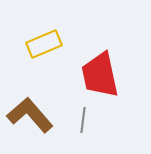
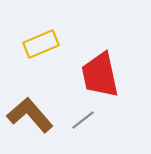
yellow rectangle: moved 3 px left
gray line: rotated 45 degrees clockwise
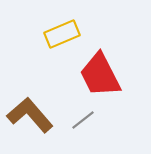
yellow rectangle: moved 21 px right, 10 px up
red trapezoid: rotated 15 degrees counterclockwise
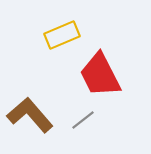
yellow rectangle: moved 1 px down
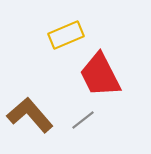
yellow rectangle: moved 4 px right
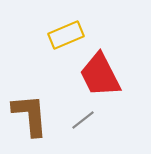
brown L-shape: rotated 36 degrees clockwise
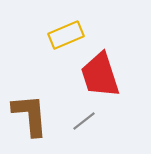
red trapezoid: rotated 9 degrees clockwise
gray line: moved 1 px right, 1 px down
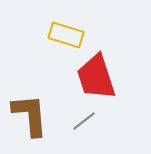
yellow rectangle: rotated 40 degrees clockwise
red trapezoid: moved 4 px left, 2 px down
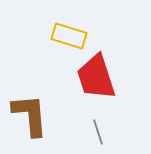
yellow rectangle: moved 3 px right, 1 px down
gray line: moved 14 px right, 11 px down; rotated 70 degrees counterclockwise
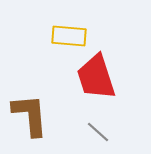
yellow rectangle: rotated 12 degrees counterclockwise
gray line: rotated 30 degrees counterclockwise
